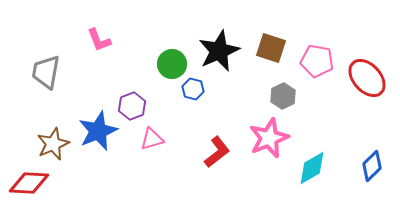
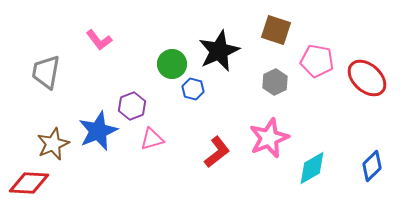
pink L-shape: rotated 16 degrees counterclockwise
brown square: moved 5 px right, 18 px up
red ellipse: rotated 6 degrees counterclockwise
gray hexagon: moved 8 px left, 14 px up
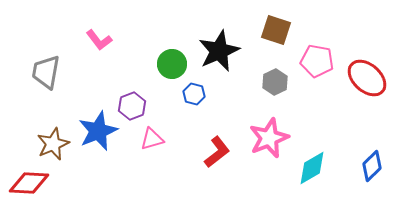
blue hexagon: moved 1 px right, 5 px down
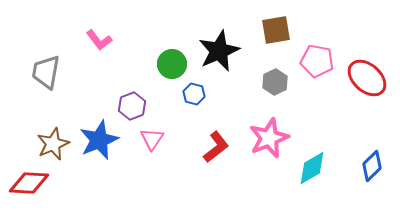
brown square: rotated 28 degrees counterclockwise
blue star: moved 1 px right, 9 px down
pink triangle: rotated 40 degrees counterclockwise
red L-shape: moved 1 px left, 5 px up
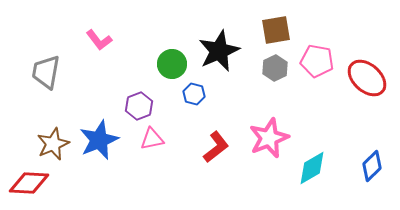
gray hexagon: moved 14 px up
purple hexagon: moved 7 px right
pink triangle: rotated 45 degrees clockwise
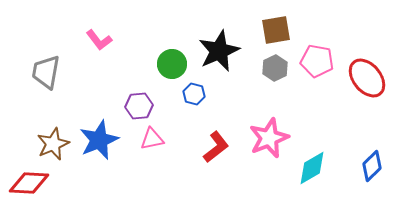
red ellipse: rotated 9 degrees clockwise
purple hexagon: rotated 16 degrees clockwise
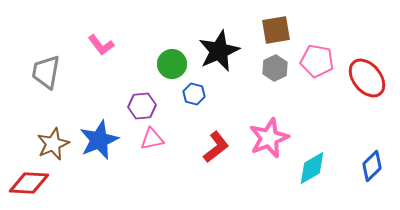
pink L-shape: moved 2 px right, 5 px down
purple hexagon: moved 3 px right
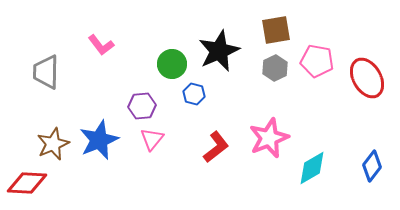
gray trapezoid: rotated 9 degrees counterclockwise
red ellipse: rotated 9 degrees clockwise
pink triangle: rotated 40 degrees counterclockwise
blue diamond: rotated 8 degrees counterclockwise
red diamond: moved 2 px left
